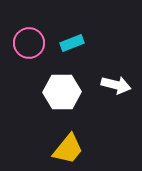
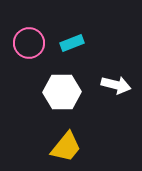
yellow trapezoid: moved 2 px left, 2 px up
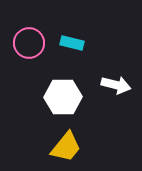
cyan rectangle: rotated 35 degrees clockwise
white hexagon: moved 1 px right, 5 px down
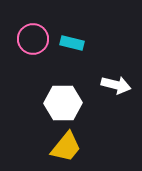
pink circle: moved 4 px right, 4 px up
white hexagon: moved 6 px down
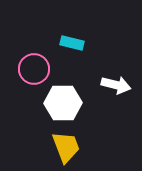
pink circle: moved 1 px right, 30 px down
yellow trapezoid: rotated 60 degrees counterclockwise
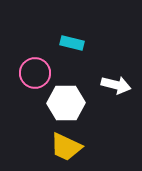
pink circle: moved 1 px right, 4 px down
white hexagon: moved 3 px right
yellow trapezoid: rotated 136 degrees clockwise
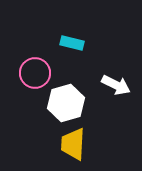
white arrow: rotated 12 degrees clockwise
white hexagon: rotated 15 degrees counterclockwise
yellow trapezoid: moved 7 px right, 3 px up; rotated 68 degrees clockwise
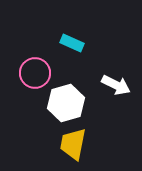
cyan rectangle: rotated 10 degrees clockwise
yellow trapezoid: rotated 8 degrees clockwise
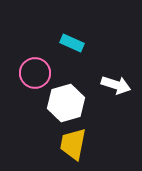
white arrow: rotated 8 degrees counterclockwise
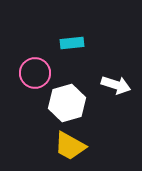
cyan rectangle: rotated 30 degrees counterclockwise
white hexagon: moved 1 px right
yellow trapezoid: moved 3 px left, 2 px down; rotated 72 degrees counterclockwise
